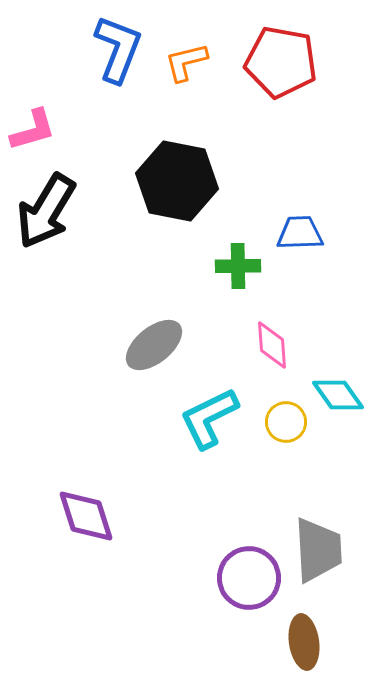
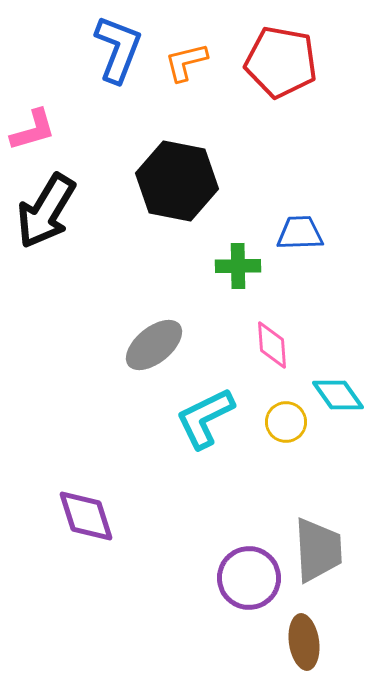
cyan L-shape: moved 4 px left
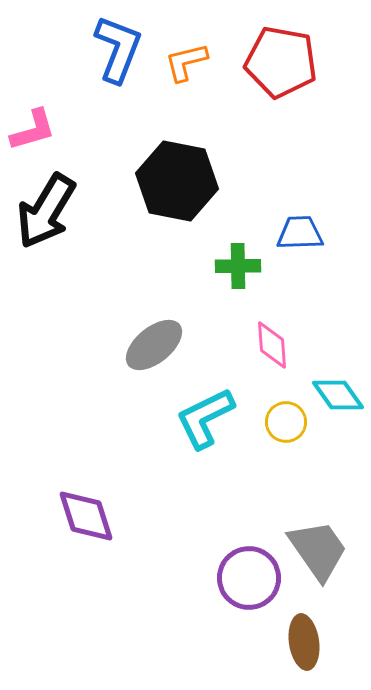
gray trapezoid: rotated 32 degrees counterclockwise
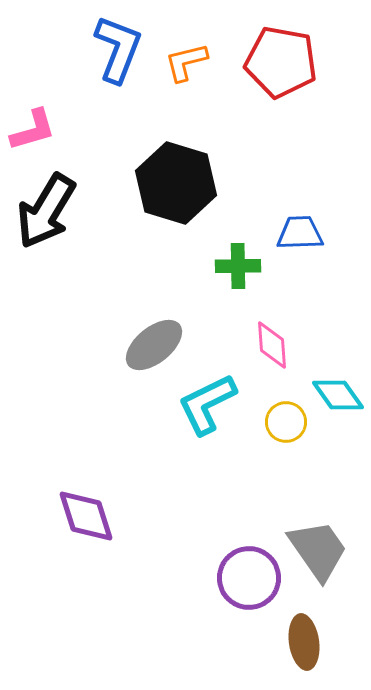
black hexagon: moved 1 px left, 2 px down; rotated 6 degrees clockwise
cyan L-shape: moved 2 px right, 14 px up
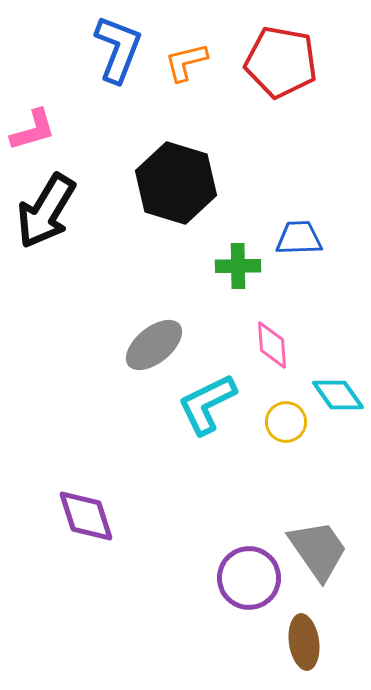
blue trapezoid: moved 1 px left, 5 px down
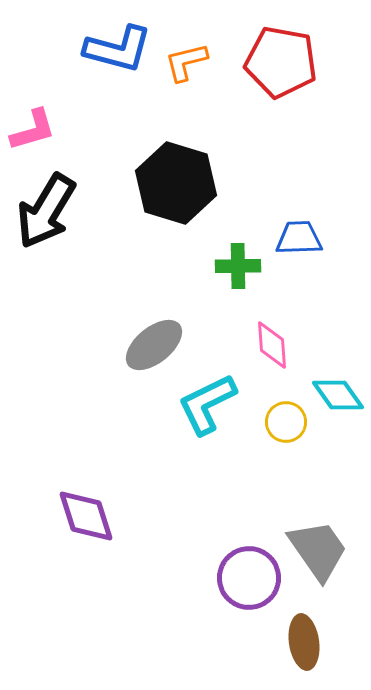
blue L-shape: rotated 84 degrees clockwise
